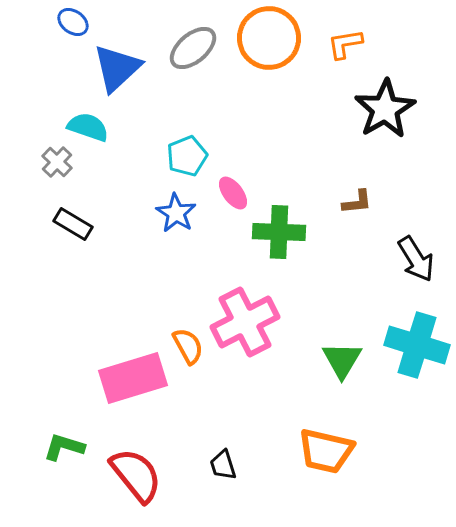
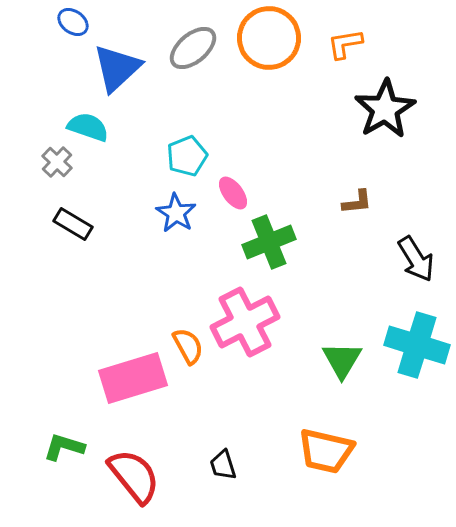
green cross: moved 10 px left, 10 px down; rotated 24 degrees counterclockwise
red semicircle: moved 2 px left, 1 px down
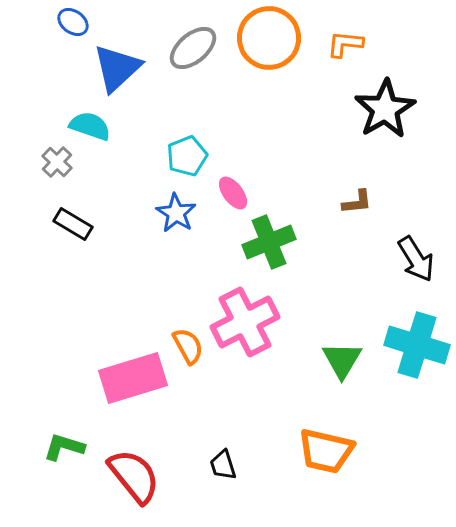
orange L-shape: rotated 15 degrees clockwise
cyan semicircle: moved 2 px right, 1 px up
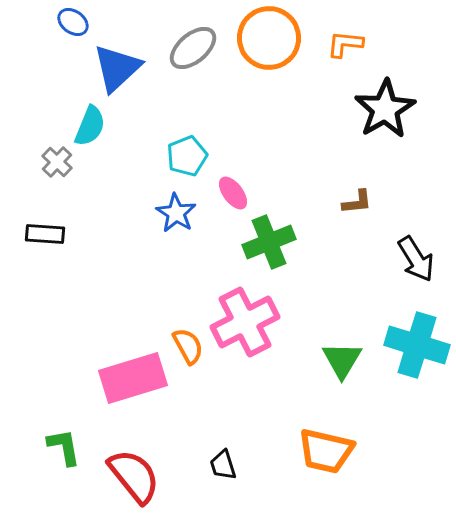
cyan semicircle: rotated 93 degrees clockwise
black rectangle: moved 28 px left, 10 px down; rotated 27 degrees counterclockwise
green L-shape: rotated 63 degrees clockwise
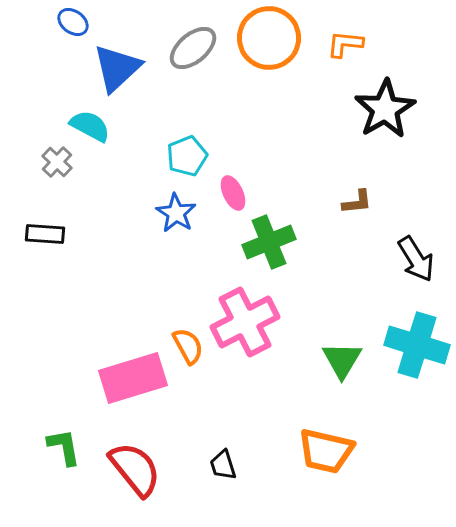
cyan semicircle: rotated 84 degrees counterclockwise
pink ellipse: rotated 12 degrees clockwise
red semicircle: moved 1 px right, 7 px up
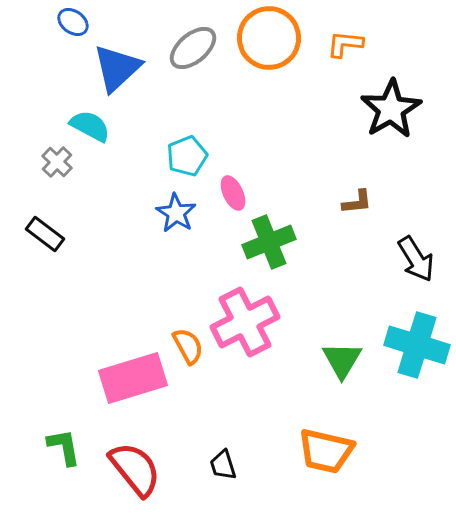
black star: moved 6 px right
black rectangle: rotated 33 degrees clockwise
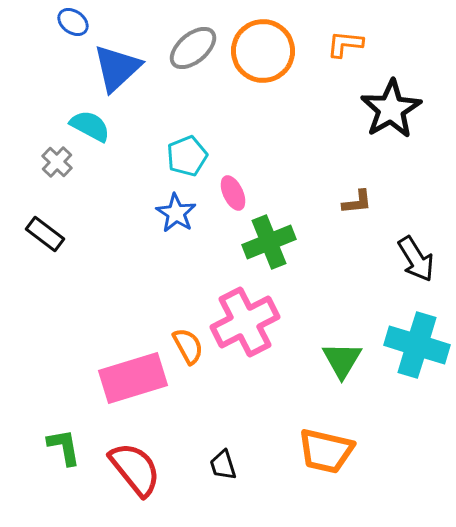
orange circle: moved 6 px left, 13 px down
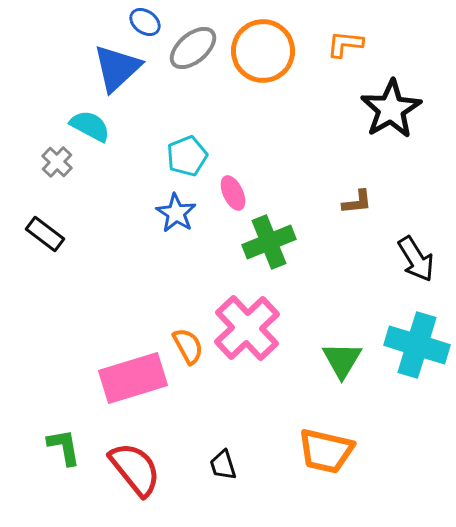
blue ellipse: moved 72 px right
pink cross: moved 2 px right, 6 px down; rotated 16 degrees counterclockwise
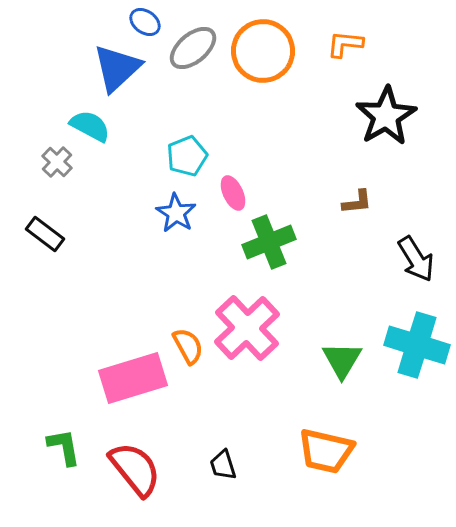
black star: moved 5 px left, 7 px down
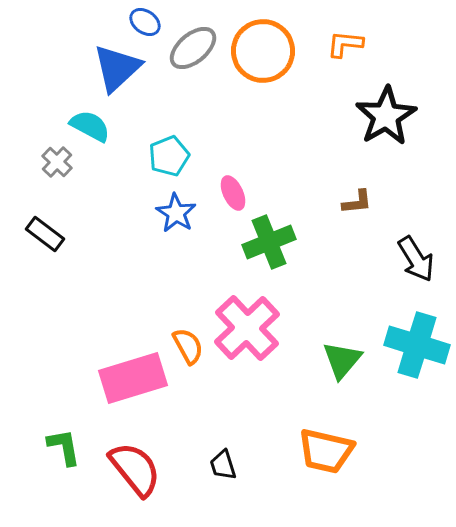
cyan pentagon: moved 18 px left
green triangle: rotated 9 degrees clockwise
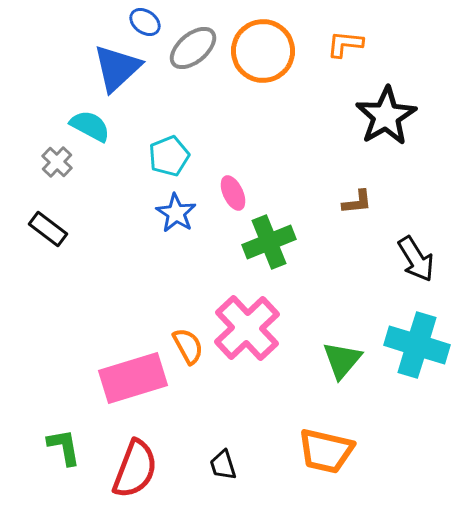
black rectangle: moved 3 px right, 5 px up
red semicircle: rotated 60 degrees clockwise
